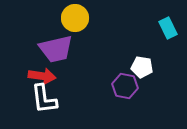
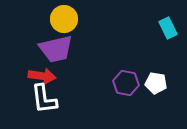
yellow circle: moved 11 px left, 1 px down
white pentagon: moved 14 px right, 16 px down
purple hexagon: moved 1 px right, 3 px up
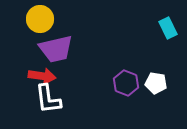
yellow circle: moved 24 px left
purple hexagon: rotated 10 degrees clockwise
white L-shape: moved 4 px right
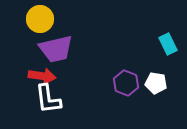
cyan rectangle: moved 16 px down
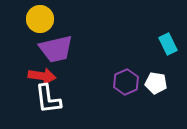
purple hexagon: moved 1 px up; rotated 15 degrees clockwise
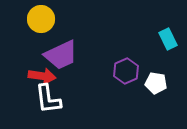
yellow circle: moved 1 px right
cyan rectangle: moved 5 px up
purple trapezoid: moved 5 px right, 6 px down; rotated 12 degrees counterclockwise
purple hexagon: moved 11 px up
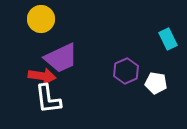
purple trapezoid: moved 3 px down
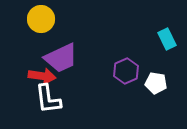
cyan rectangle: moved 1 px left
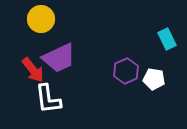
purple trapezoid: moved 2 px left
red arrow: moved 9 px left, 6 px up; rotated 44 degrees clockwise
white pentagon: moved 2 px left, 4 px up
